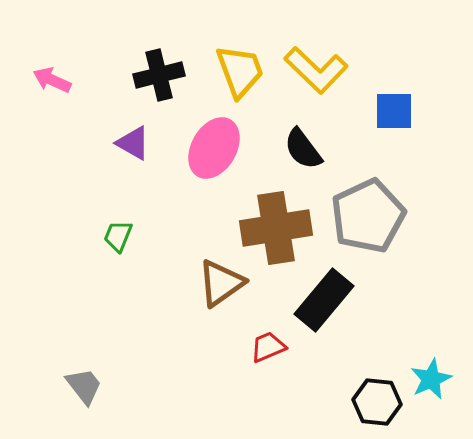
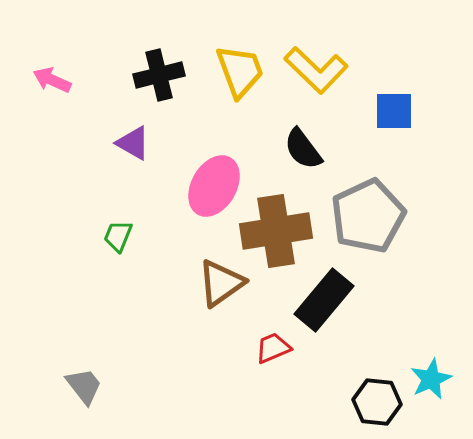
pink ellipse: moved 38 px down
brown cross: moved 3 px down
red trapezoid: moved 5 px right, 1 px down
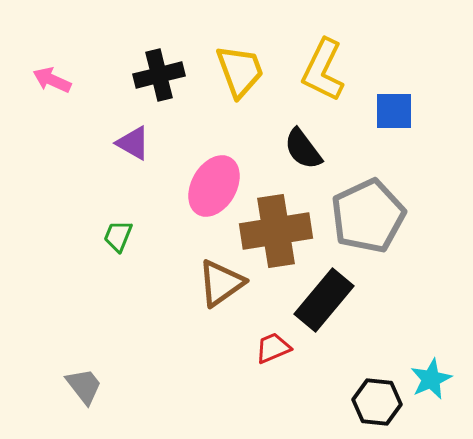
yellow L-shape: moved 7 px right; rotated 72 degrees clockwise
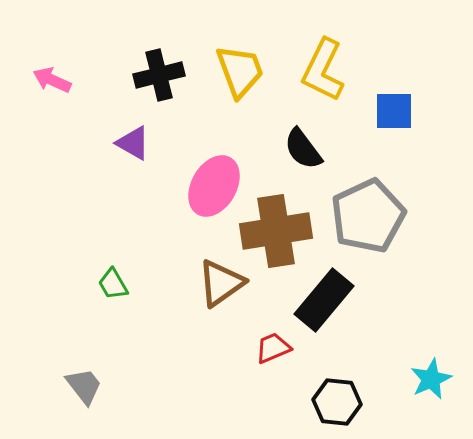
green trapezoid: moved 5 px left, 48 px down; rotated 52 degrees counterclockwise
black hexagon: moved 40 px left
